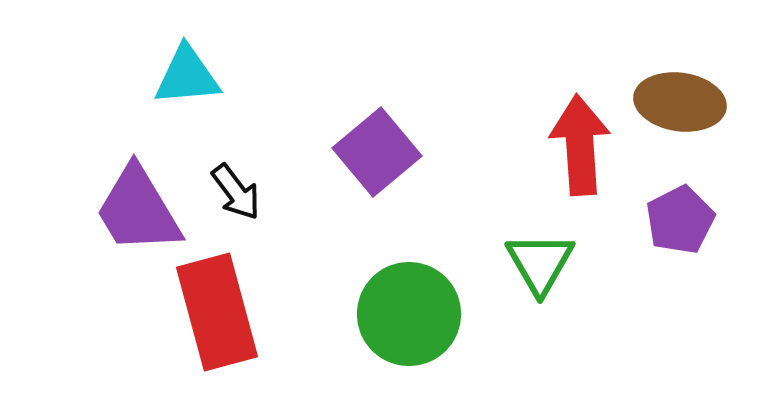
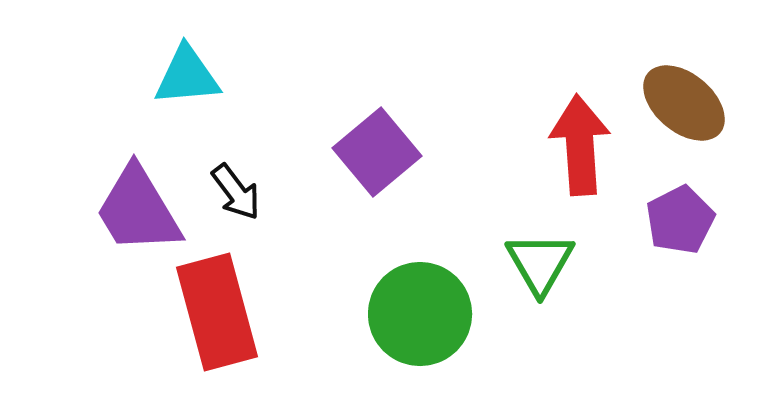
brown ellipse: moved 4 px right, 1 px down; rotated 32 degrees clockwise
green circle: moved 11 px right
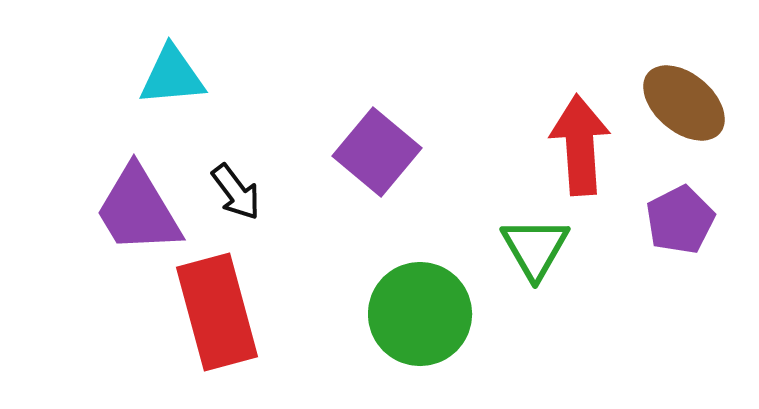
cyan triangle: moved 15 px left
purple square: rotated 10 degrees counterclockwise
green triangle: moved 5 px left, 15 px up
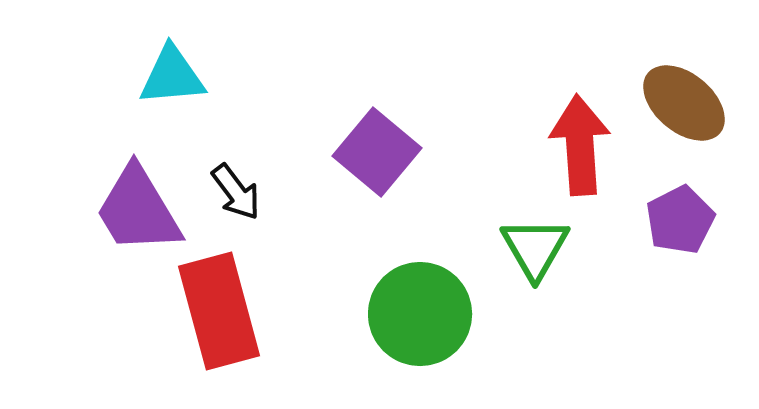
red rectangle: moved 2 px right, 1 px up
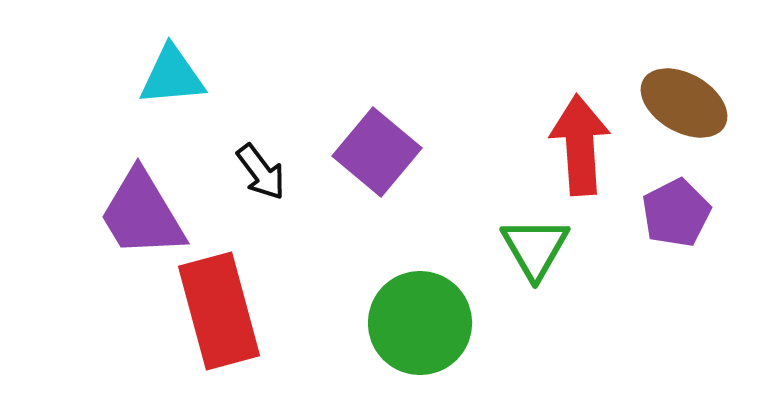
brown ellipse: rotated 10 degrees counterclockwise
black arrow: moved 25 px right, 20 px up
purple trapezoid: moved 4 px right, 4 px down
purple pentagon: moved 4 px left, 7 px up
green circle: moved 9 px down
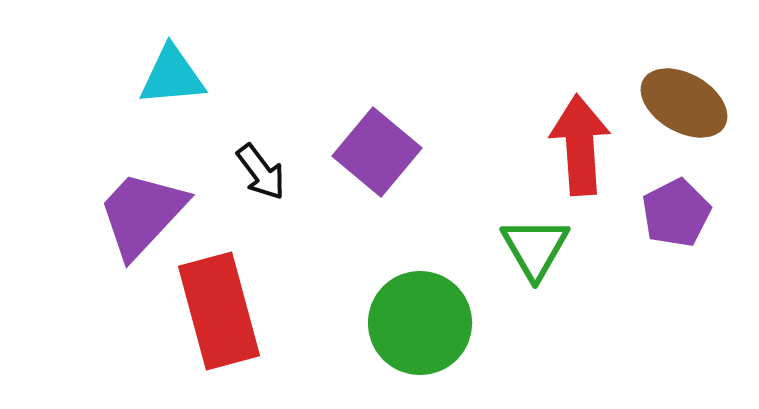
purple trapezoid: rotated 74 degrees clockwise
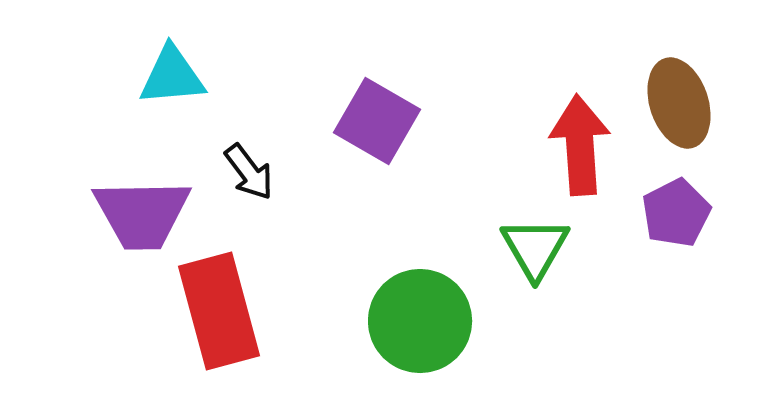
brown ellipse: moved 5 px left; rotated 42 degrees clockwise
purple square: moved 31 px up; rotated 10 degrees counterclockwise
black arrow: moved 12 px left
purple trapezoid: rotated 134 degrees counterclockwise
green circle: moved 2 px up
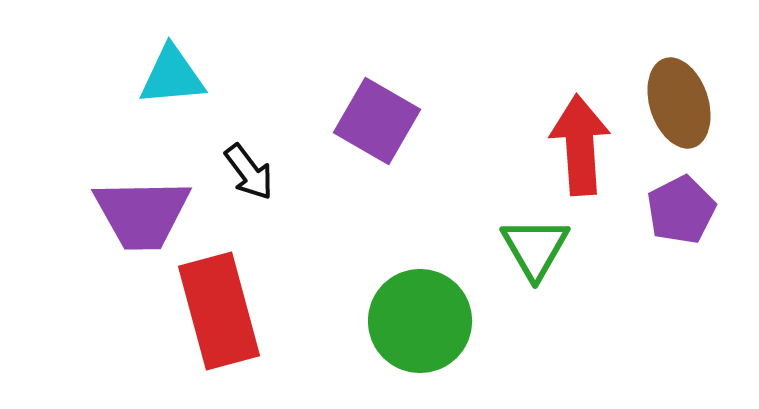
purple pentagon: moved 5 px right, 3 px up
